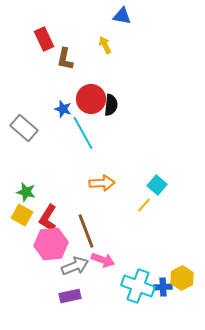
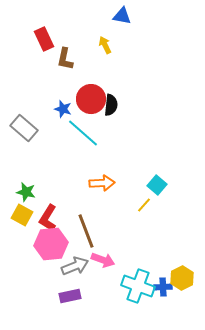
cyan line: rotated 20 degrees counterclockwise
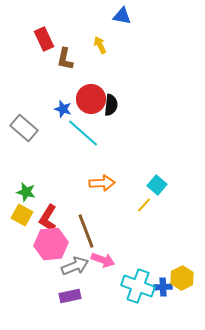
yellow arrow: moved 5 px left
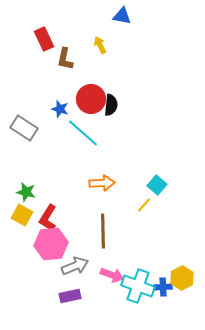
blue star: moved 3 px left
gray rectangle: rotated 8 degrees counterclockwise
brown line: moved 17 px right; rotated 20 degrees clockwise
pink arrow: moved 9 px right, 15 px down
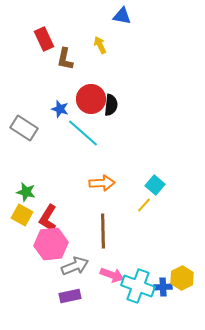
cyan square: moved 2 px left
